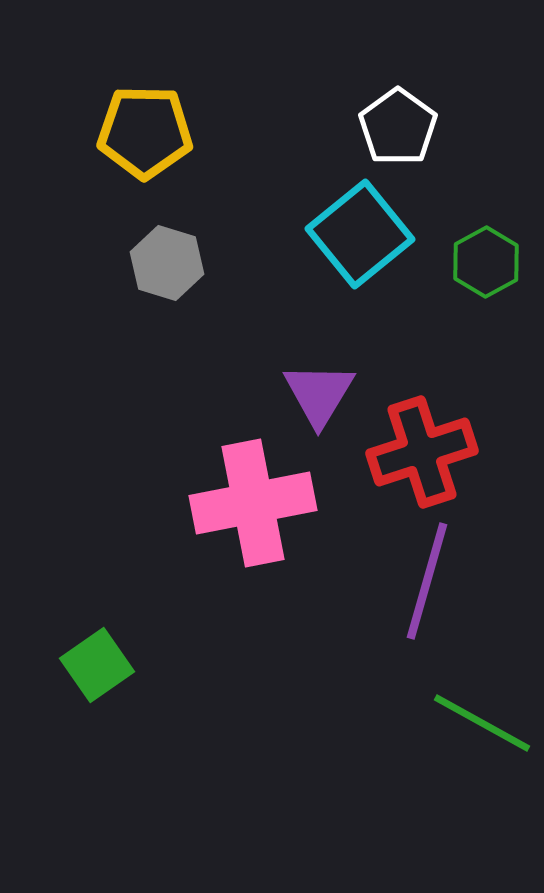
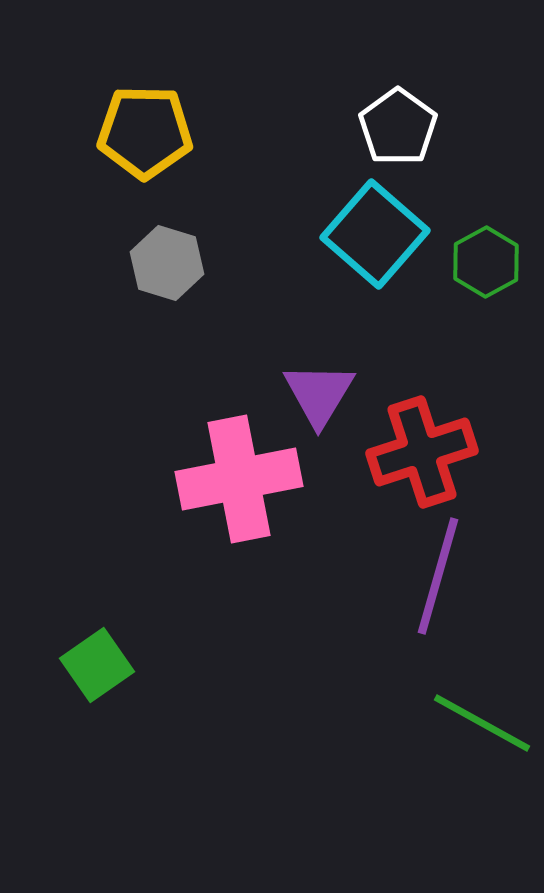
cyan square: moved 15 px right; rotated 10 degrees counterclockwise
pink cross: moved 14 px left, 24 px up
purple line: moved 11 px right, 5 px up
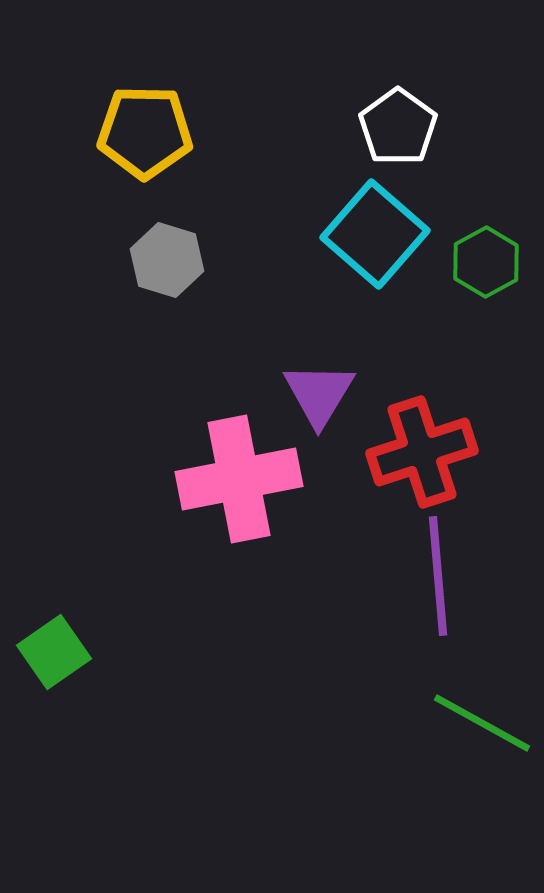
gray hexagon: moved 3 px up
purple line: rotated 21 degrees counterclockwise
green square: moved 43 px left, 13 px up
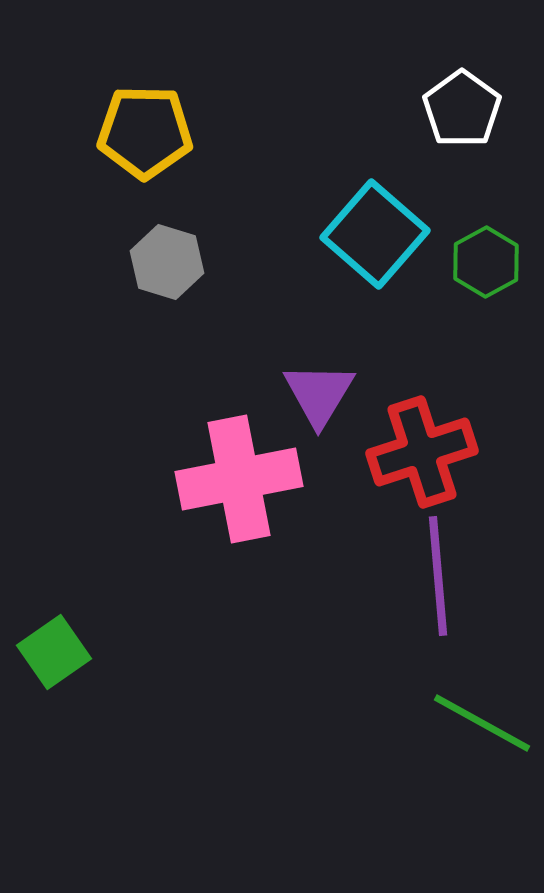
white pentagon: moved 64 px right, 18 px up
gray hexagon: moved 2 px down
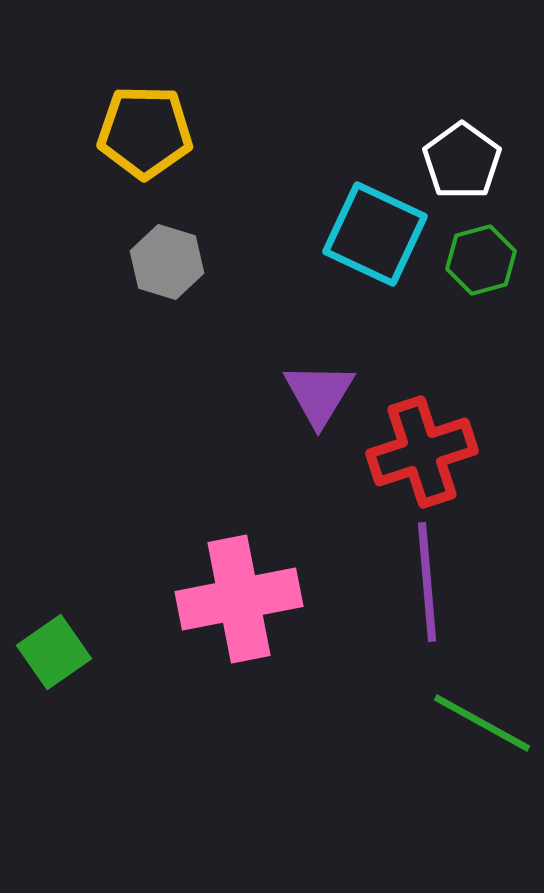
white pentagon: moved 52 px down
cyan square: rotated 16 degrees counterclockwise
green hexagon: moved 5 px left, 2 px up; rotated 14 degrees clockwise
pink cross: moved 120 px down
purple line: moved 11 px left, 6 px down
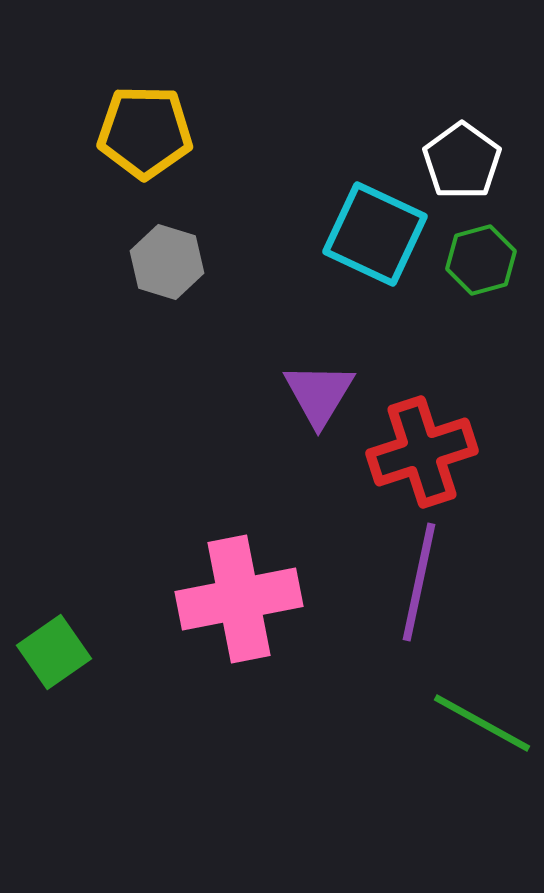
purple line: moved 8 px left; rotated 17 degrees clockwise
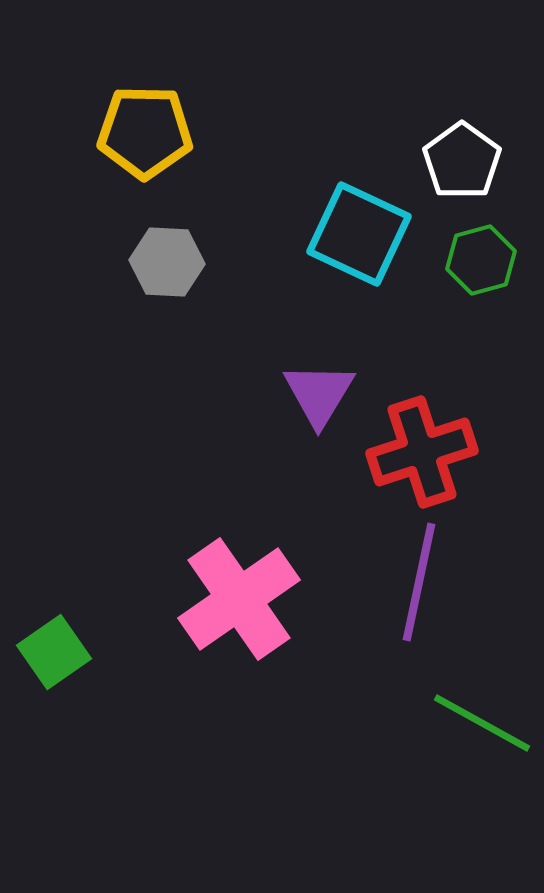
cyan square: moved 16 px left
gray hexagon: rotated 14 degrees counterclockwise
pink cross: rotated 24 degrees counterclockwise
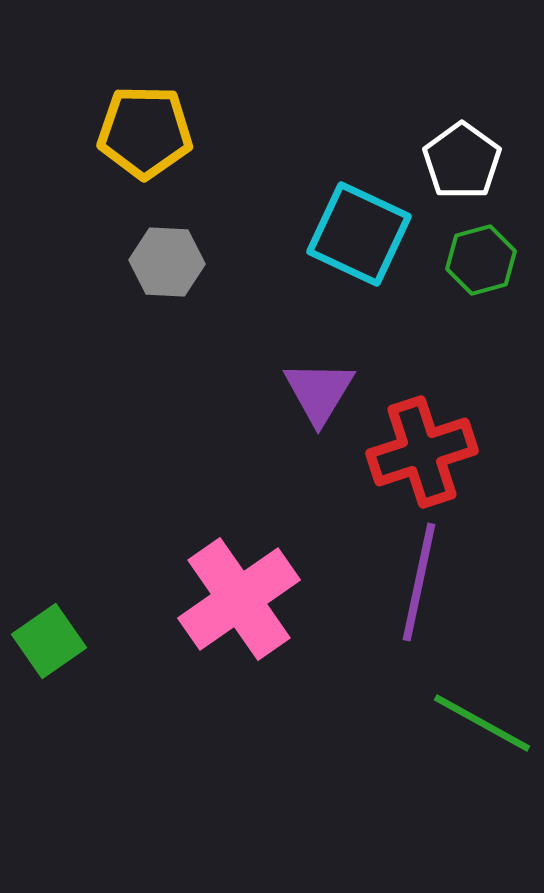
purple triangle: moved 2 px up
green square: moved 5 px left, 11 px up
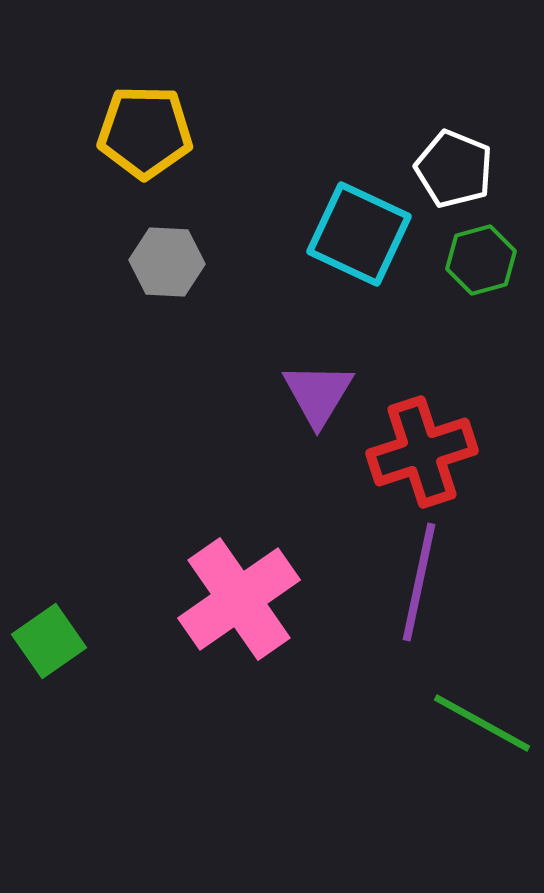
white pentagon: moved 8 px left, 8 px down; rotated 14 degrees counterclockwise
purple triangle: moved 1 px left, 2 px down
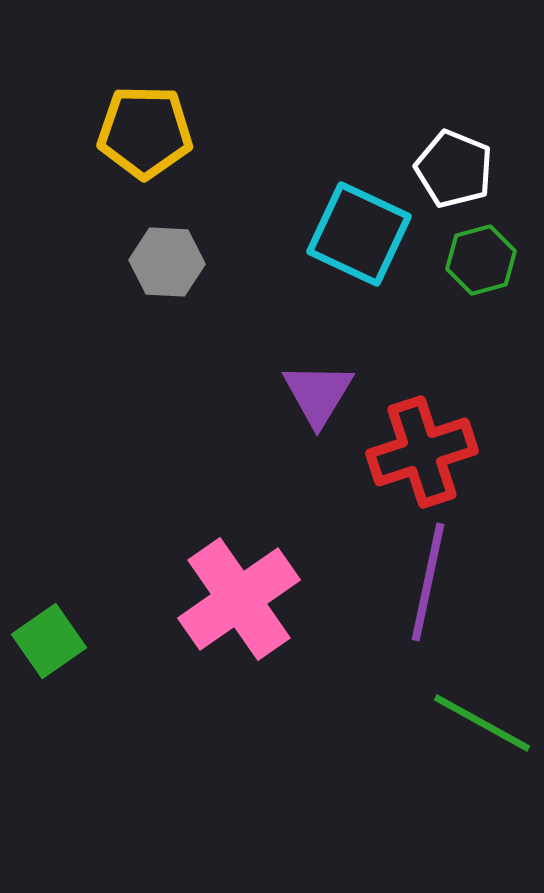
purple line: moved 9 px right
